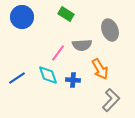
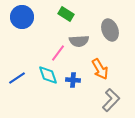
gray semicircle: moved 3 px left, 4 px up
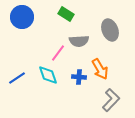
blue cross: moved 6 px right, 3 px up
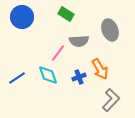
blue cross: rotated 24 degrees counterclockwise
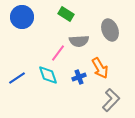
orange arrow: moved 1 px up
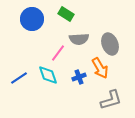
blue circle: moved 10 px right, 2 px down
gray ellipse: moved 14 px down
gray semicircle: moved 2 px up
blue line: moved 2 px right
gray L-shape: rotated 30 degrees clockwise
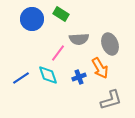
green rectangle: moved 5 px left
blue line: moved 2 px right
